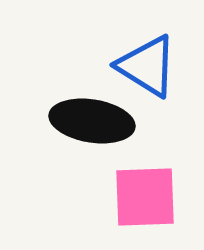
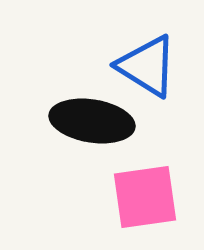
pink square: rotated 6 degrees counterclockwise
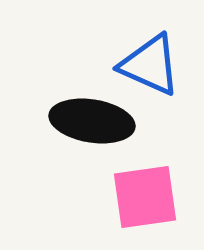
blue triangle: moved 3 px right, 1 px up; rotated 8 degrees counterclockwise
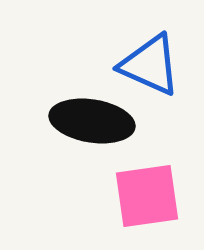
pink square: moved 2 px right, 1 px up
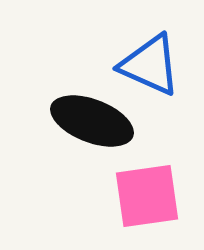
black ellipse: rotated 12 degrees clockwise
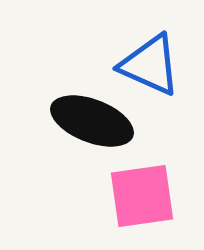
pink square: moved 5 px left
